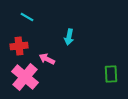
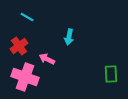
red cross: rotated 30 degrees counterclockwise
pink cross: rotated 20 degrees counterclockwise
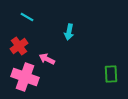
cyan arrow: moved 5 px up
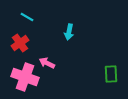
red cross: moved 1 px right, 3 px up
pink arrow: moved 4 px down
